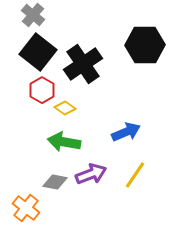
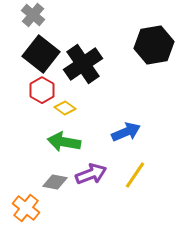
black hexagon: moved 9 px right; rotated 9 degrees counterclockwise
black square: moved 3 px right, 2 px down
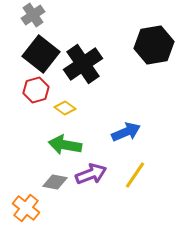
gray cross: rotated 15 degrees clockwise
red hexagon: moved 6 px left; rotated 15 degrees clockwise
green arrow: moved 1 px right, 3 px down
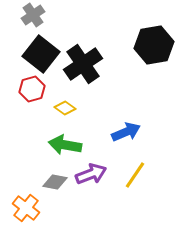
red hexagon: moved 4 px left, 1 px up
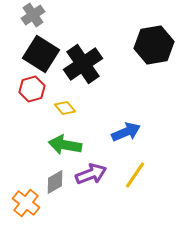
black square: rotated 6 degrees counterclockwise
yellow diamond: rotated 15 degrees clockwise
gray diamond: rotated 40 degrees counterclockwise
orange cross: moved 5 px up
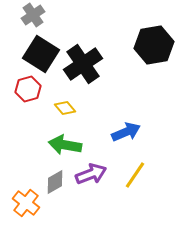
red hexagon: moved 4 px left
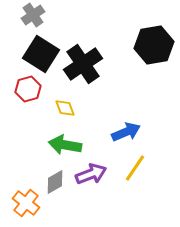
yellow diamond: rotated 20 degrees clockwise
yellow line: moved 7 px up
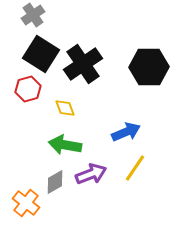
black hexagon: moved 5 px left, 22 px down; rotated 9 degrees clockwise
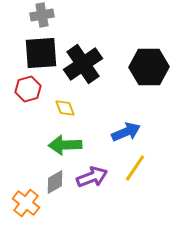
gray cross: moved 9 px right; rotated 25 degrees clockwise
black square: moved 1 px up; rotated 36 degrees counterclockwise
green arrow: rotated 12 degrees counterclockwise
purple arrow: moved 1 px right, 3 px down
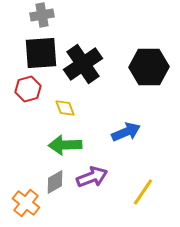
yellow line: moved 8 px right, 24 px down
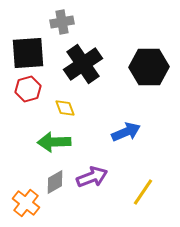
gray cross: moved 20 px right, 7 px down
black square: moved 13 px left
green arrow: moved 11 px left, 3 px up
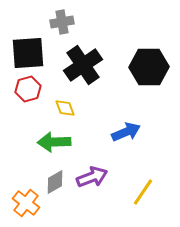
black cross: moved 1 px down
